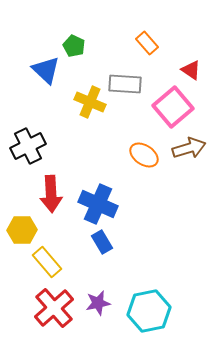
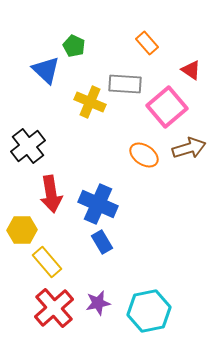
pink square: moved 6 px left
black cross: rotated 12 degrees counterclockwise
red arrow: rotated 6 degrees counterclockwise
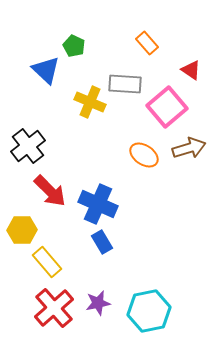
red arrow: moved 1 px left, 3 px up; rotated 36 degrees counterclockwise
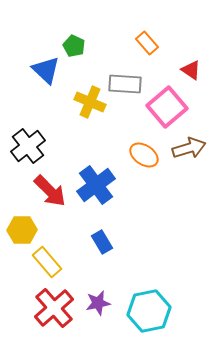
blue cross: moved 2 px left, 19 px up; rotated 30 degrees clockwise
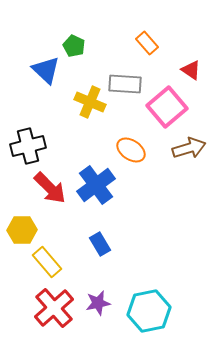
black cross: rotated 24 degrees clockwise
orange ellipse: moved 13 px left, 5 px up
red arrow: moved 3 px up
blue rectangle: moved 2 px left, 2 px down
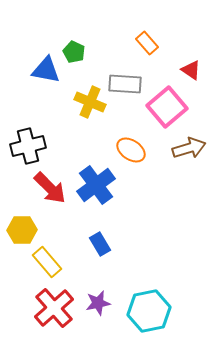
green pentagon: moved 6 px down
blue triangle: rotated 32 degrees counterclockwise
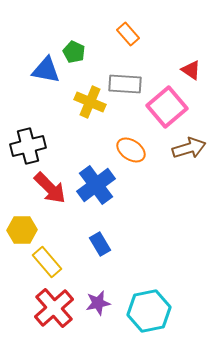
orange rectangle: moved 19 px left, 9 px up
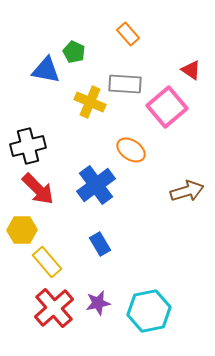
brown arrow: moved 2 px left, 43 px down
red arrow: moved 12 px left, 1 px down
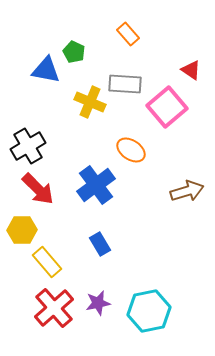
black cross: rotated 16 degrees counterclockwise
